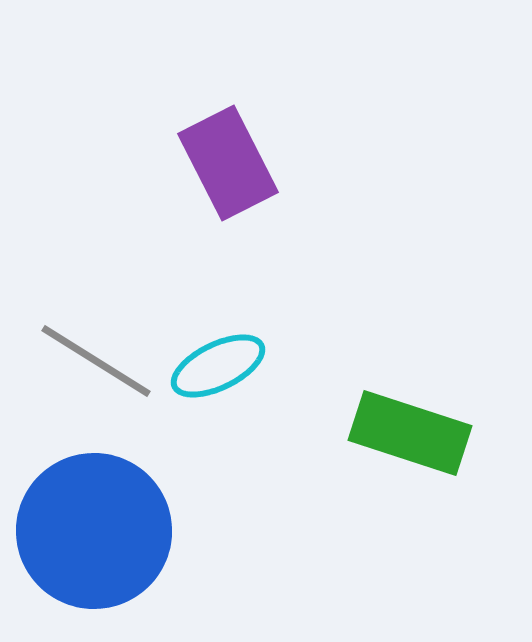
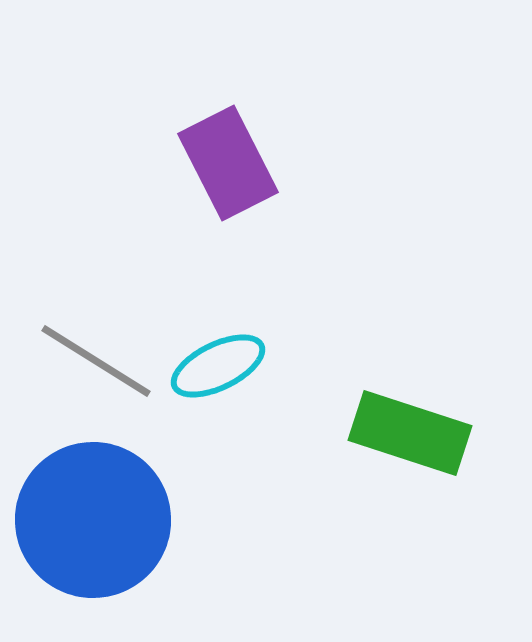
blue circle: moved 1 px left, 11 px up
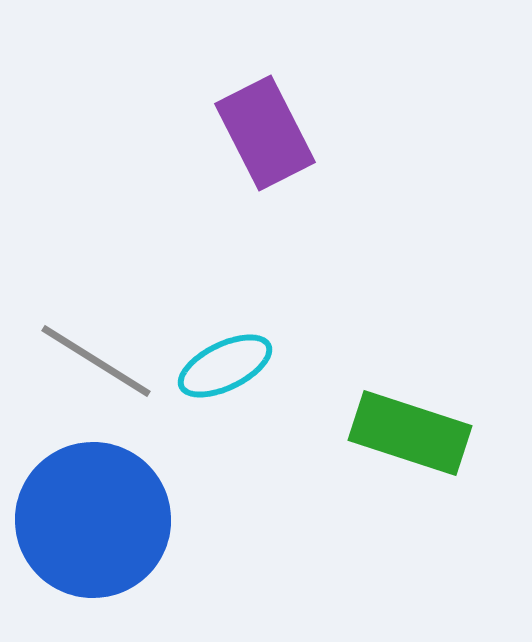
purple rectangle: moved 37 px right, 30 px up
cyan ellipse: moved 7 px right
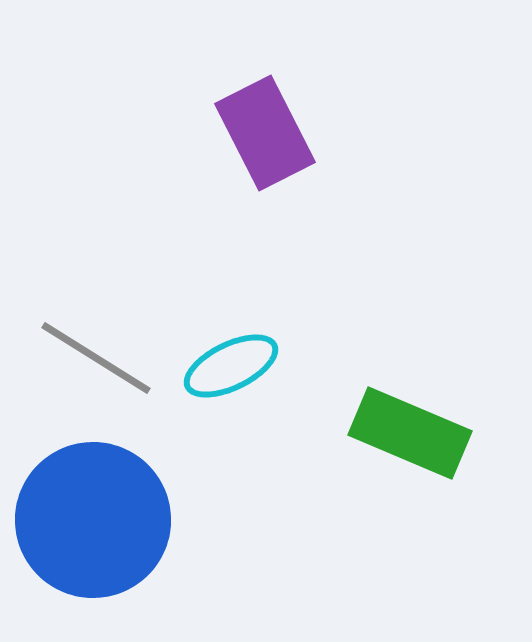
gray line: moved 3 px up
cyan ellipse: moved 6 px right
green rectangle: rotated 5 degrees clockwise
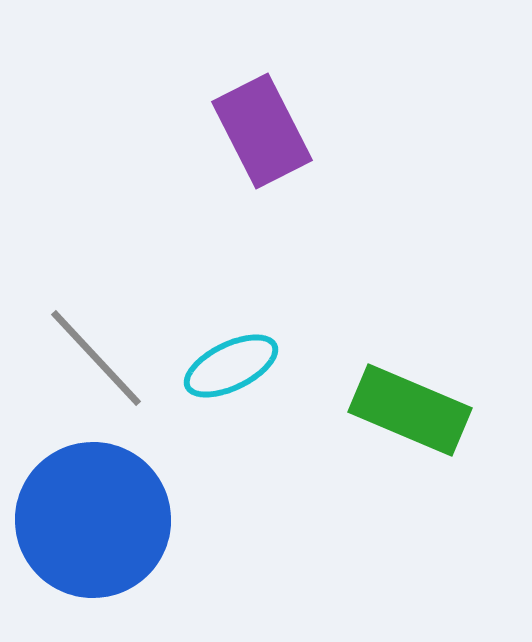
purple rectangle: moved 3 px left, 2 px up
gray line: rotated 15 degrees clockwise
green rectangle: moved 23 px up
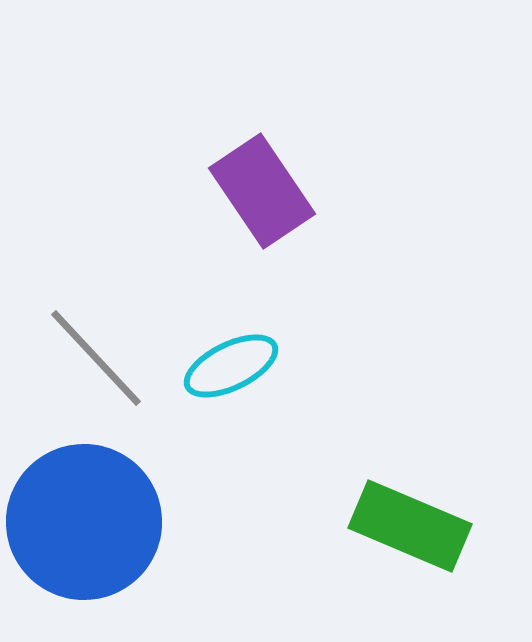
purple rectangle: moved 60 px down; rotated 7 degrees counterclockwise
green rectangle: moved 116 px down
blue circle: moved 9 px left, 2 px down
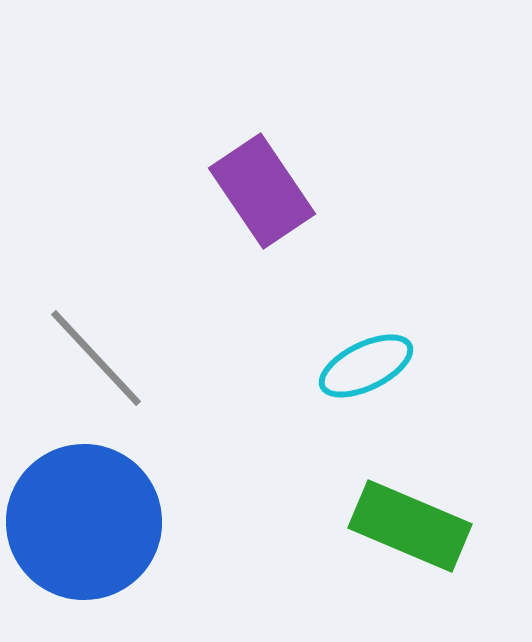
cyan ellipse: moved 135 px right
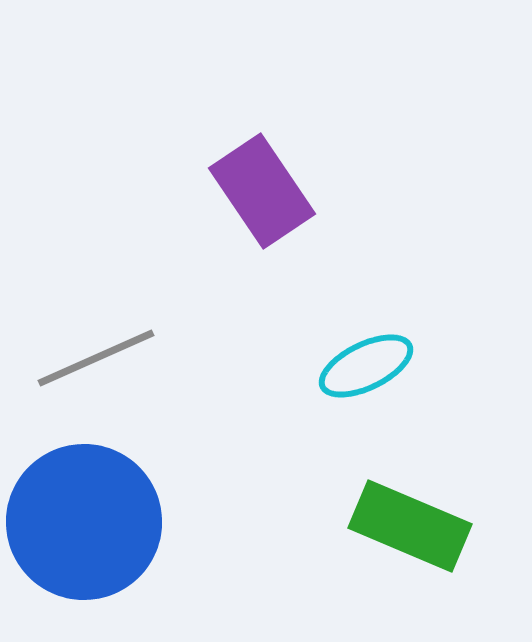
gray line: rotated 71 degrees counterclockwise
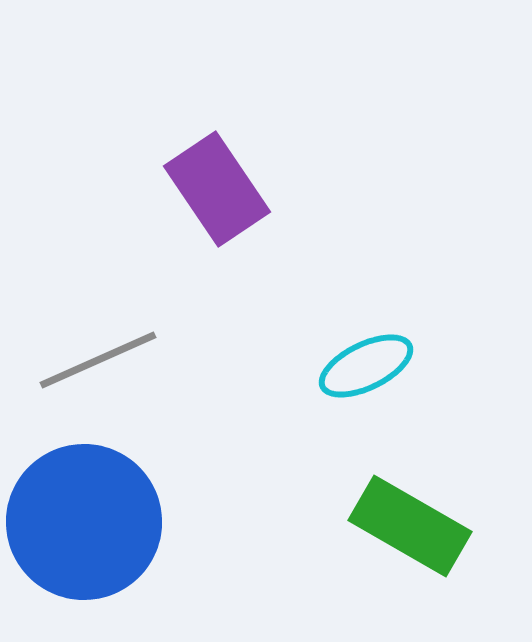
purple rectangle: moved 45 px left, 2 px up
gray line: moved 2 px right, 2 px down
green rectangle: rotated 7 degrees clockwise
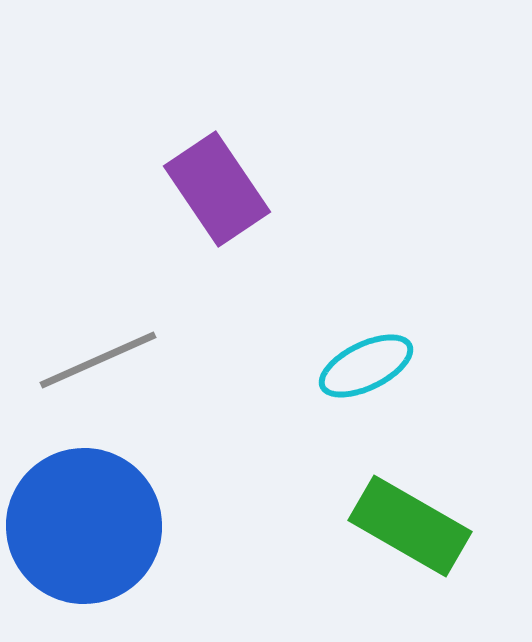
blue circle: moved 4 px down
